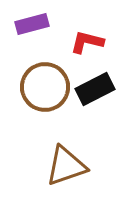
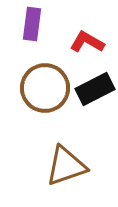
purple rectangle: rotated 68 degrees counterclockwise
red L-shape: rotated 16 degrees clockwise
brown circle: moved 1 px down
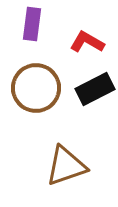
brown circle: moved 9 px left
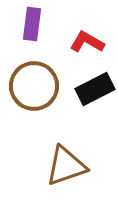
brown circle: moved 2 px left, 2 px up
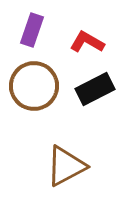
purple rectangle: moved 6 px down; rotated 12 degrees clockwise
brown triangle: rotated 9 degrees counterclockwise
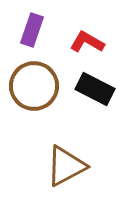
black rectangle: rotated 54 degrees clockwise
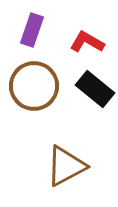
black rectangle: rotated 12 degrees clockwise
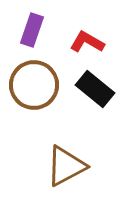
brown circle: moved 1 px up
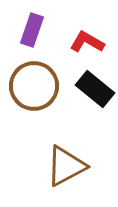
brown circle: moved 1 px down
